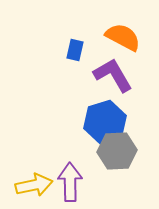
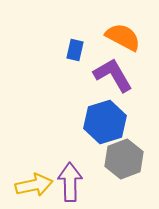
gray hexagon: moved 7 px right, 8 px down; rotated 18 degrees counterclockwise
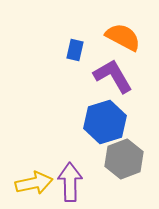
purple L-shape: moved 1 px down
yellow arrow: moved 2 px up
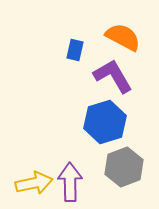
gray hexagon: moved 8 px down
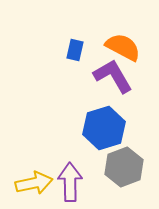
orange semicircle: moved 10 px down
blue hexagon: moved 1 px left, 6 px down
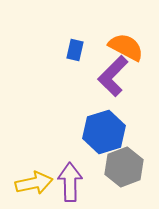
orange semicircle: moved 3 px right
purple L-shape: rotated 105 degrees counterclockwise
blue hexagon: moved 4 px down
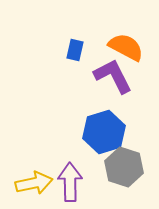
purple L-shape: rotated 108 degrees clockwise
gray hexagon: rotated 21 degrees counterclockwise
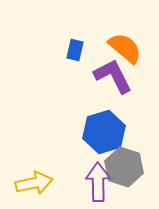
orange semicircle: moved 1 px left, 1 px down; rotated 12 degrees clockwise
purple arrow: moved 28 px right
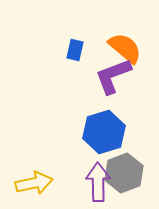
purple L-shape: rotated 84 degrees counterclockwise
gray hexagon: moved 6 px down; rotated 21 degrees clockwise
